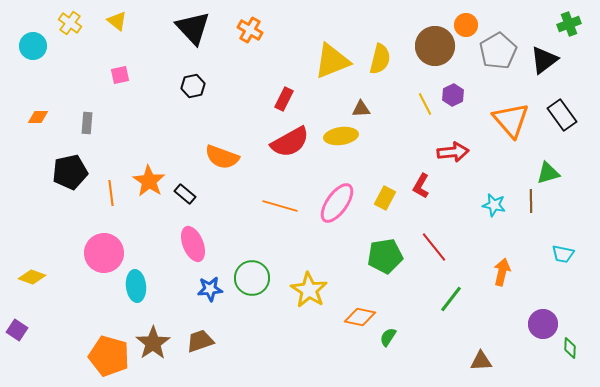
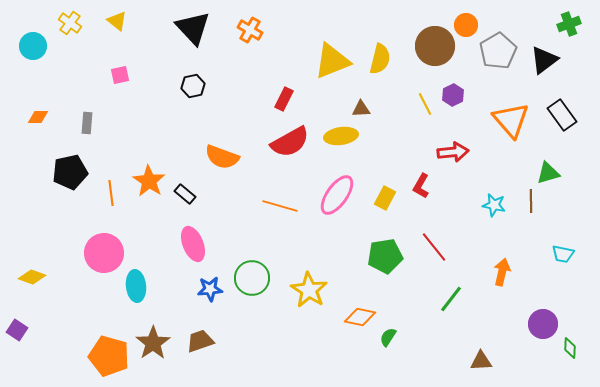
pink ellipse at (337, 203): moved 8 px up
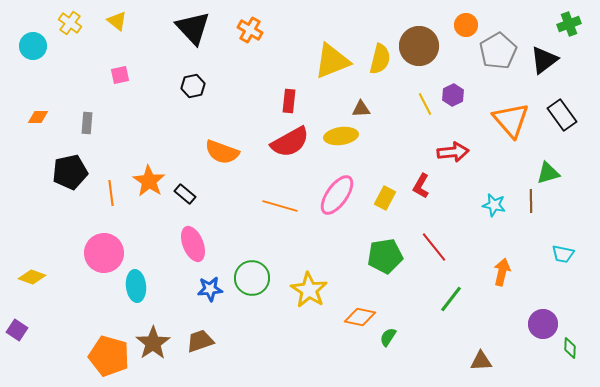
brown circle at (435, 46): moved 16 px left
red rectangle at (284, 99): moved 5 px right, 2 px down; rotated 20 degrees counterclockwise
orange semicircle at (222, 157): moved 5 px up
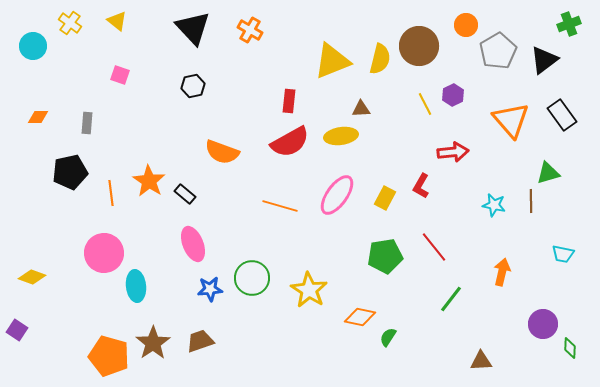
pink square at (120, 75): rotated 30 degrees clockwise
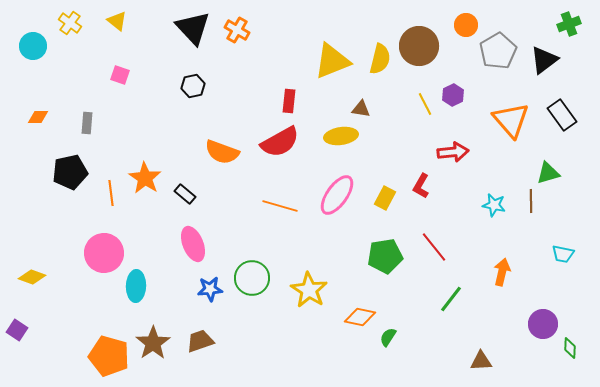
orange cross at (250, 30): moved 13 px left
brown triangle at (361, 109): rotated 12 degrees clockwise
red semicircle at (290, 142): moved 10 px left
orange star at (149, 181): moved 4 px left, 3 px up
cyan ellipse at (136, 286): rotated 8 degrees clockwise
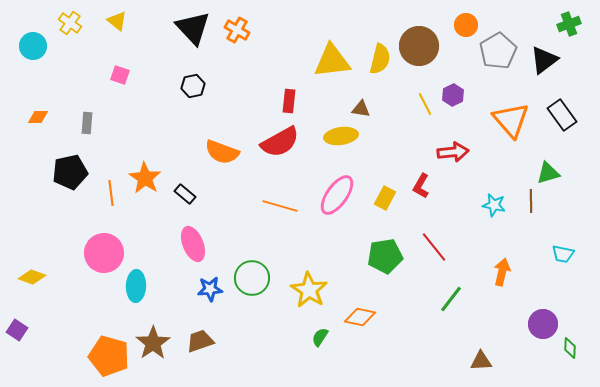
yellow triangle at (332, 61): rotated 15 degrees clockwise
green semicircle at (388, 337): moved 68 px left
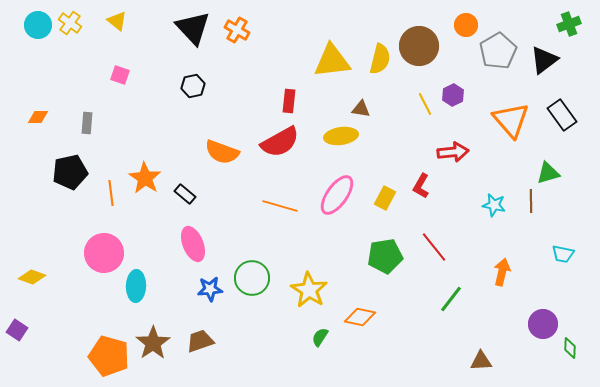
cyan circle at (33, 46): moved 5 px right, 21 px up
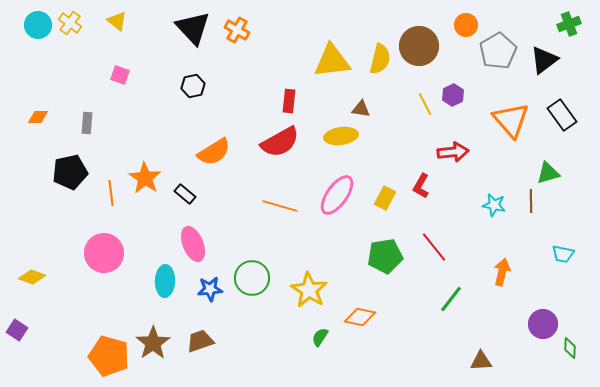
orange semicircle at (222, 152): moved 8 px left; rotated 52 degrees counterclockwise
cyan ellipse at (136, 286): moved 29 px right, 5 px up
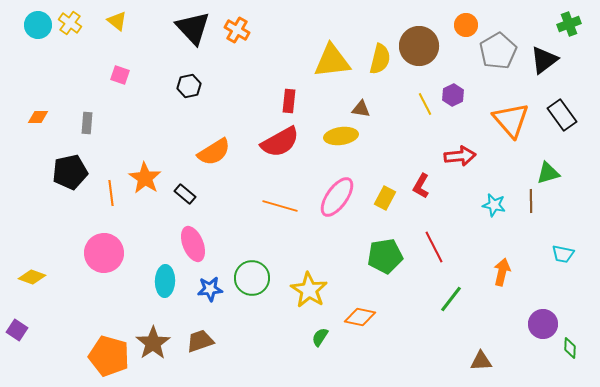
black hexagon at (193, 86): moved 4 px left
red arrow at (453, 152): moved 7 px right, 4 px down
pink ellipse at (337, 195): moved 2 px down
red line at (434, 247): rotated 12 degrees clockwise
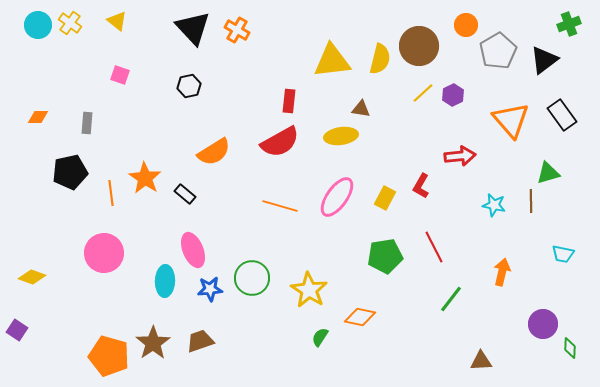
yellow line at (425, 104): moved 2 px left, 11 px up; rotated 75 degrees clockwise
pink ellipse at (193, 244): moved 6 px down
